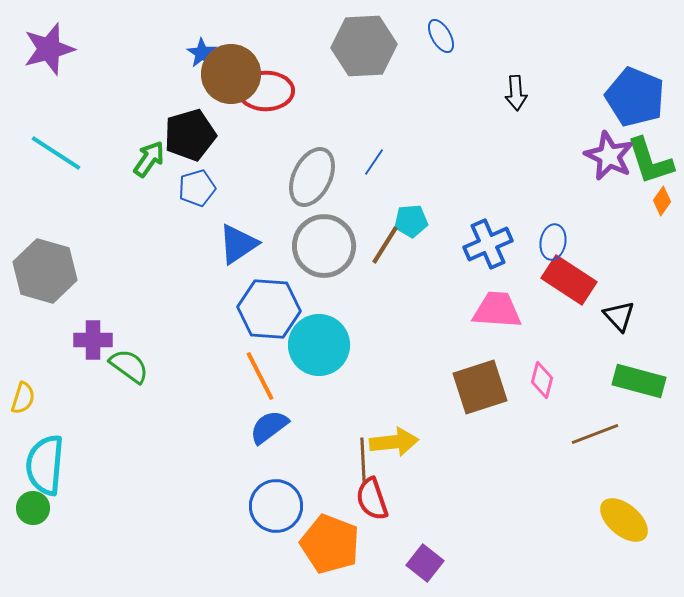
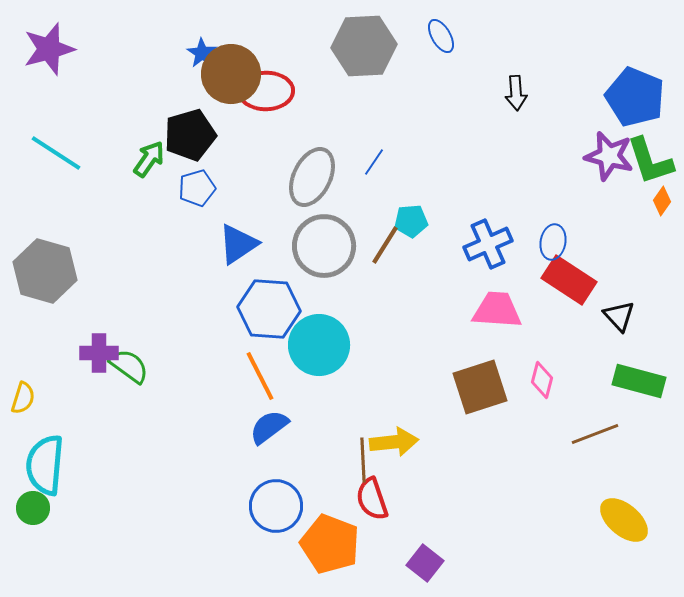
purple star at (609, 156): rotated 12 degrees counterclockwise
purple cross at (93, 340): moved 6 px right, 13 px down
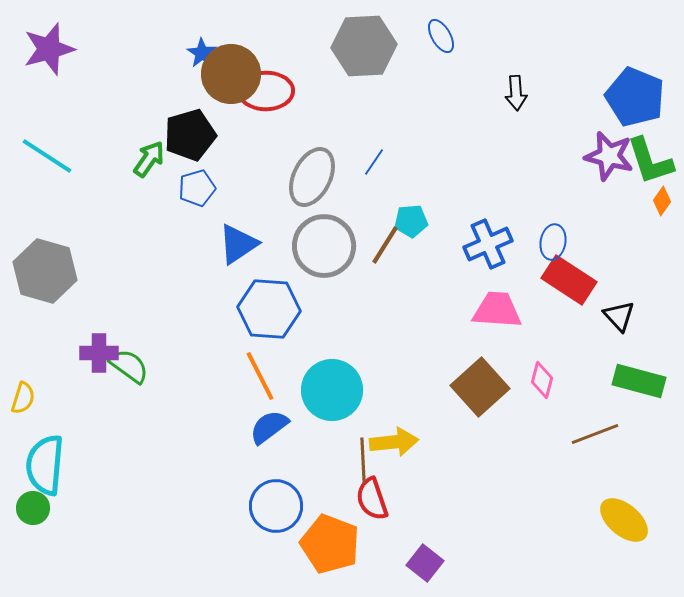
cyan line at (56, 153): moved 9 px left, 3 px down
cyan circle at (319, 345): moved 13 px right, 45 px down
brown square at (480, 387): rotated 24 degrees counterclockwise
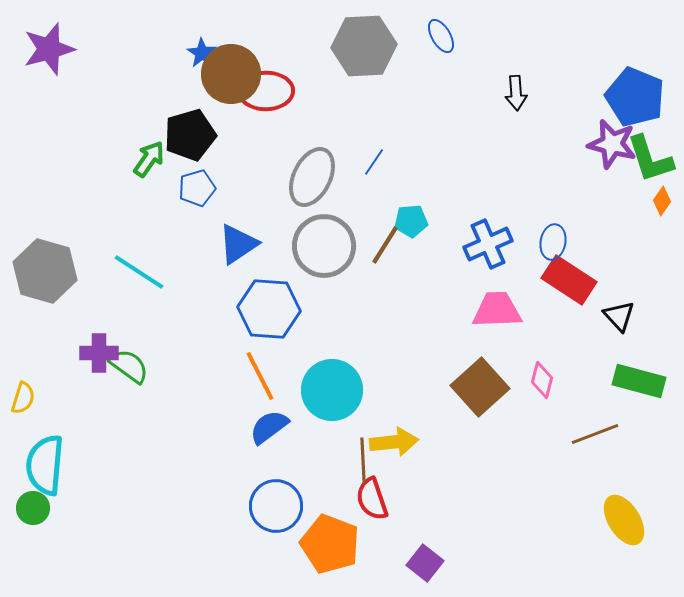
cyan line at (47, 156): moved 92 px right, 116 px down
purple star at (609, 156): moved 3 px right, 12 px up
green L-shape at (650, 161): moved 2 px up
pink trapezoid at (497, 310): rotated 6 degrees counterclockwise
yellow ellipse at (624, 520): rotated 18 degrees clockwise
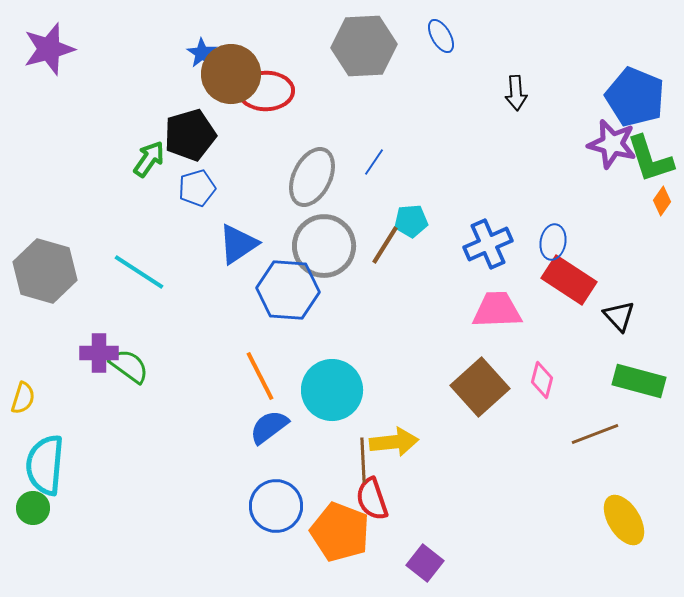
blue hexagon at (269, 309): moved 19 px right, 19 px up
orange pentagon at (330, 544): moved 10 px right, 12 px up
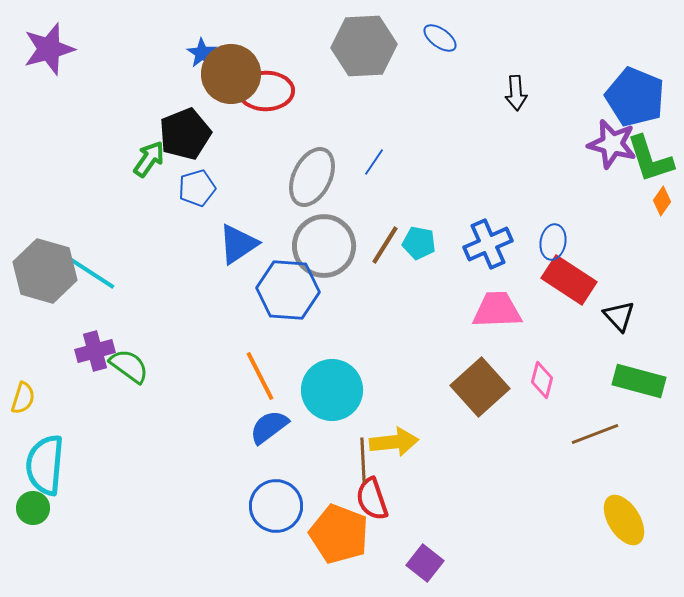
blue ellipse at (441, 36): moved 1 px left, 2 px down; rotated 24 degrees counterclockwise
black pentagon at (190, 135): moved 5 px left, 1 px up; rotated 6 degrees counterclockwise
cyan pentagon at (411, 221): moved 8 px right, 22 px down; rotated 16 degrees clockwise
cyan line at (139, 272): moved 49 px left
purple cross at (99, 353): moved 4 px left, 2 px up; rotated 15 degrees counterclockwise
orange pentagon at (340, 532): moved 1 px left, 2 px down
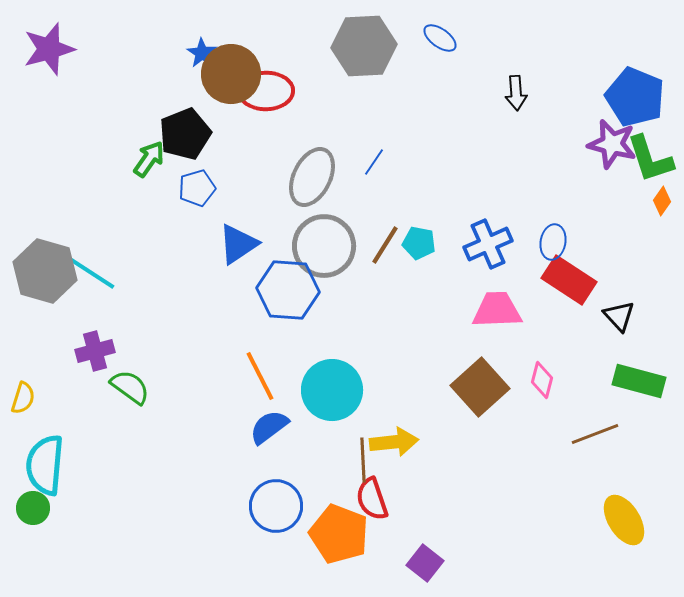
green semicircle at (129, 366): moved 1 px right, 21 px down
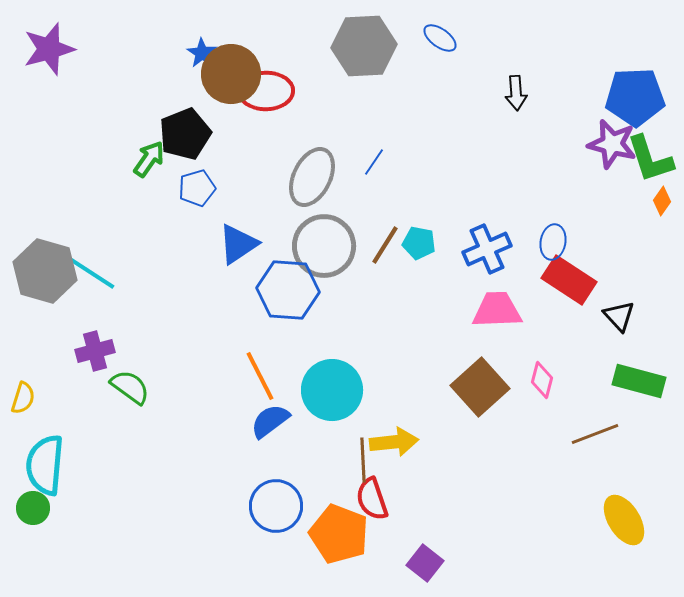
blue pentagon at (635, 97): rotated 24 degrees counterclockwise
blue cross at (488, 244): moved 1 px left, 5 px down
blue semicircle at (269, 427): moved 1 px right, 6 px up
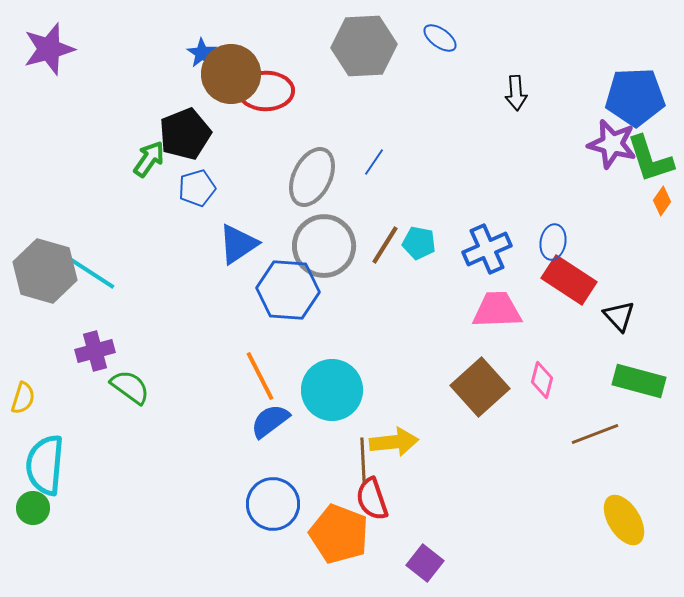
blue circle at (276, 506): moved 3 px left, 2 px up
